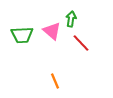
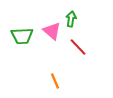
green trapezoid: moved 1 px down
red line: moved 3 px left, 4 px down
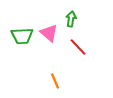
pink triangle: moved 3 px left, 2 px down
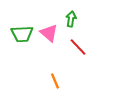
green trapezoid: moved 2 px up
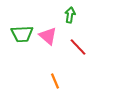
green arrow: moved 1 px left, 4 px up
pink triangle: moved 1 px left, 3 px down
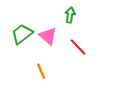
green trapezoid: rotated 145 degrees clockwise
orange line: moved 14 px left, 10 px up
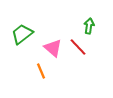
green arrow: moved 19 px right, 11 px down
pink triangle: moved 5 px right, 12 px down
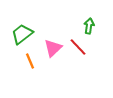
pink triangle: rotated 36 degrees clockwise
orange line: moved 11 px left, 10 px up
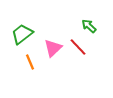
green arrow: rotated 56 degrees counterclockwise
orange line: moved 1 px down
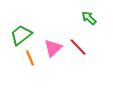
green arrow: moved 8 px up
green trapezoid: moved 1 px left, 1 px down
orange line: moved 4 px up
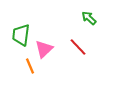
green trapezoid: rotated 45 degrees counterclockwise
pink triangle: moved 9 px left, 1 px down
orange line: moved 8 px down
